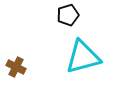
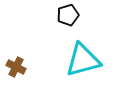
cyan triangle: moved 3 px down
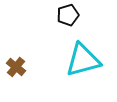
brown cross: rotated 12 degrees clockwise
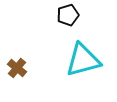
brown cross: moved 1 px right, 1 px down
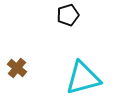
cyan triangle: moved 18 px down
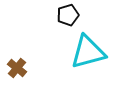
cyan triangle: moved 5 px right, 26 px up
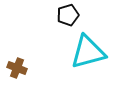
brown cross: rotated 18 degrees counterclockwise
